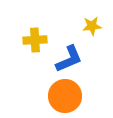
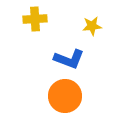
yellow cross: moved 21 px up
blue L-shape: rotated 44 degrees clockwise
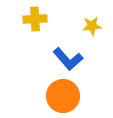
blue L-shape: moved 1 px left; rotated 28 degrees clockwise
orange circle: moved 2 px left
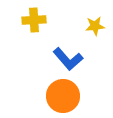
yellow cross: moved 1 px left, 1 px down
yellow star: moved 3 px right
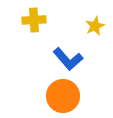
yellow star: rotated 18 degrees counterclockwise
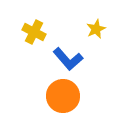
yellow cross: moved 12 px down; rotated 30 degrees clockwise
yellow star: moved 1 px right, 3 px down
